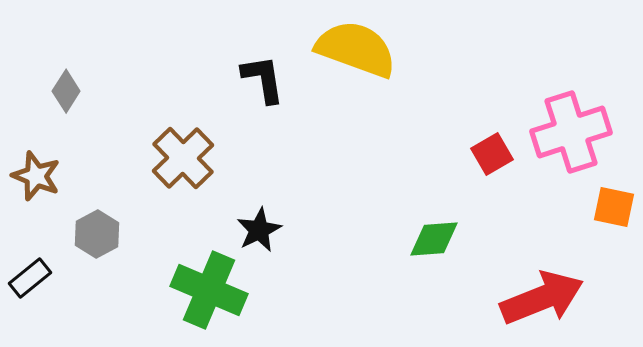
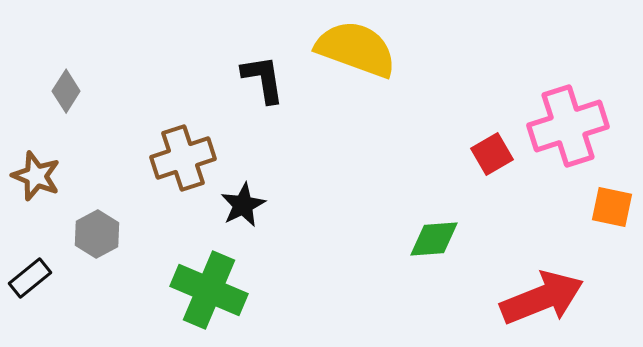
pink cross: moved 3 px left, 6 px up
brown cross: rotated 26 degrees clockwise
orange square: moved 2 px left
black star: moved 16 px left, 25 px up
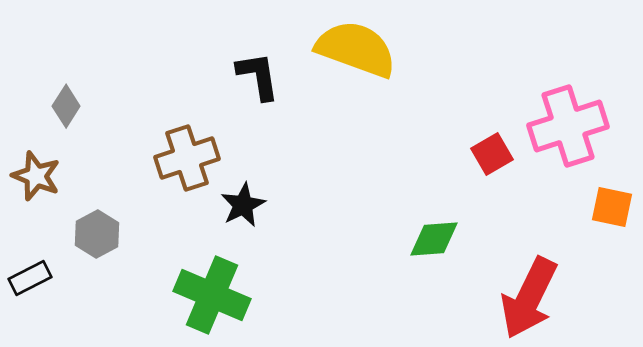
black L-shape: moved 5 px left, 3 px up
gray diamond: moved 15 px down
brown cross: moved 4 px right
black rectangle: rotated 12 degrees clockwise
green cross: moved 3 px right, 5 px down
red arrow: moved 13 px left; rotated 138 degrees clockwise
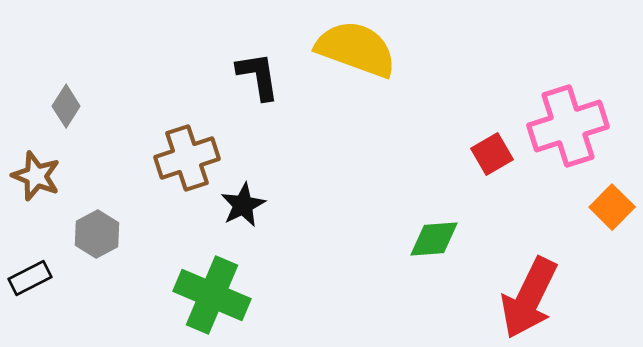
orange square: rotated 33 degrees clockwise
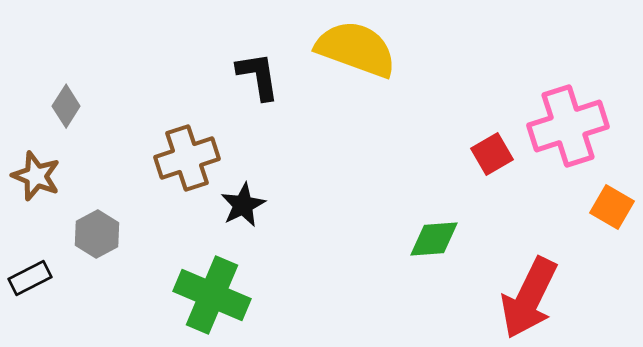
orange square: rotated 15 degrees counterclockwise
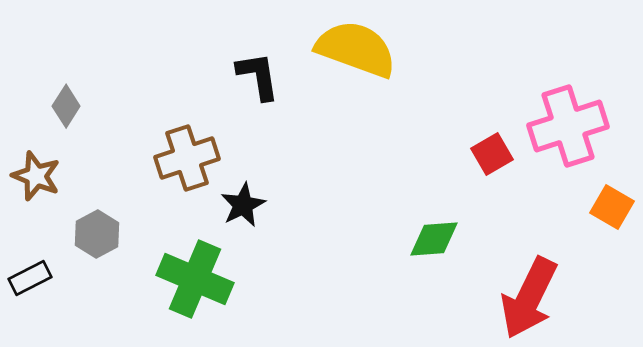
green cross: moved 17 px left, 16 px up
